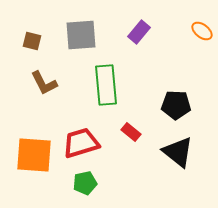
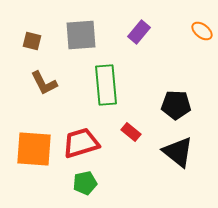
orange square: moved 6 px up
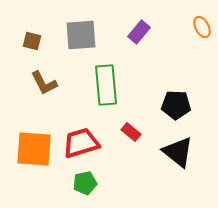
orange ellipse: moved 4 px up; rotated 25 degrees clockwise
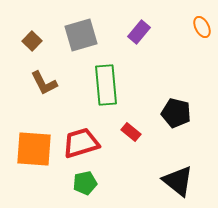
gray square: rotated 12 degrees counterclockwise
brown square: rotated 30 degrees clockwise
black pentagon: moved 8 px down; rotated 12 degrees clockwise
black triangle: moved 29 px down
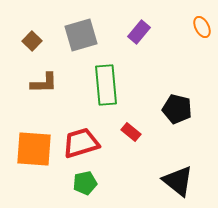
brown L-shape: rotated 64 degrees counterclockwise
black pentagon: moved 1 px right, 4 px up
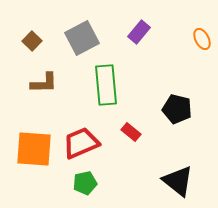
orange ellipse: moved 12 px down
gray square: moved 1 px right, 3 px down; rotated 12 degrees counterclockwise
red trapezoid: rotated 6 degrees counterclockwise
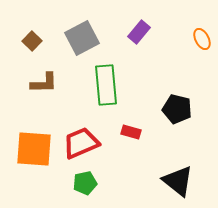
red rectangle: rotated 24 degrees counterclockwise
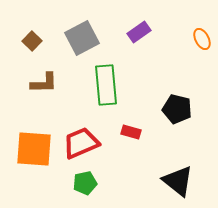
purple rectangle: rotated 15 degrees clockwise
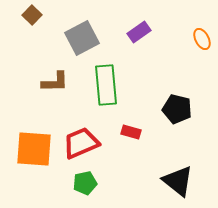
brown square: moved 26 px up
brown L-shape: moved 11 px right, 1 px up
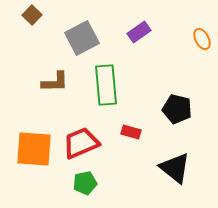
black triangle: moved 3 px left, 13 px up
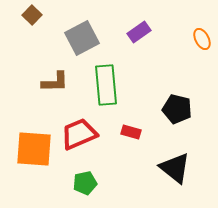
red trapezoid: moved 2 px left, 9 px up
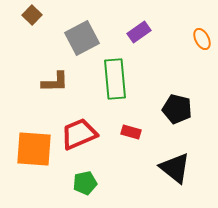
green rectangle: moved 9 px right, 6 px up
